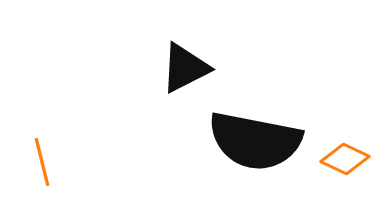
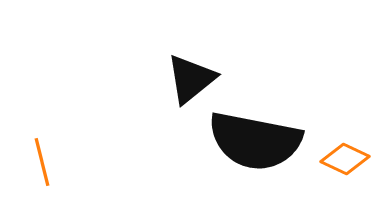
black triangle: moved 6 px right, 11 px down; rotated 12 degrees counterclockwise
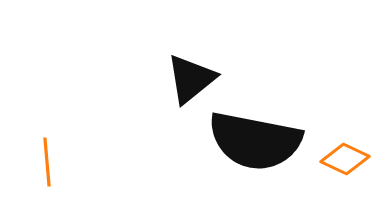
orange line: moved 5 px right; rotated 9 degrees clockwise
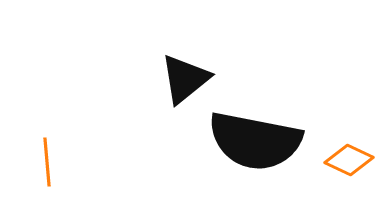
black triangle: moved 6 px left
orange diamond: moved 4 px right, 1 px down
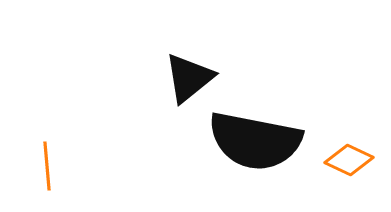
black triangle: moved 4 px right, 1 px up
orange line: moved 4 px down
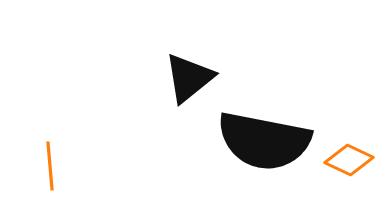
black semicircle: moved 9 px right
orange line: moved 3 px right
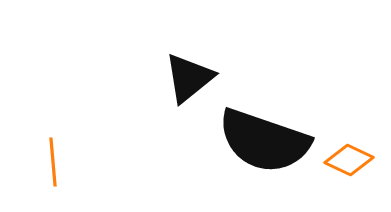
black semicircle: rotated 8 degrees clockwise
orange line: moved 3 px right, 4 px up
